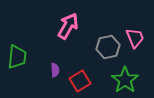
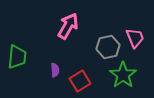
green star: moved 2 px left, 5 px up
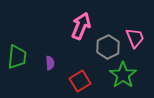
pink arrow: moved 13 px right; rotated 8 degrees counterclockwise
gray hexagon: rotated 15 degrees counterclockwise
purple semicircle: moved 5 px left, 7 px up
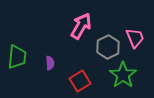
pink arrow: rotated 8 degrees clockwise
